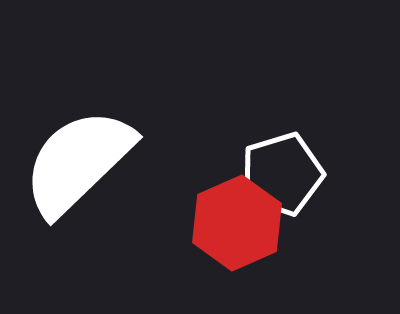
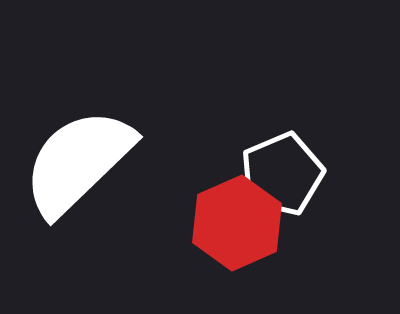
white pentagon: rotated 6 degrees counterclockwise
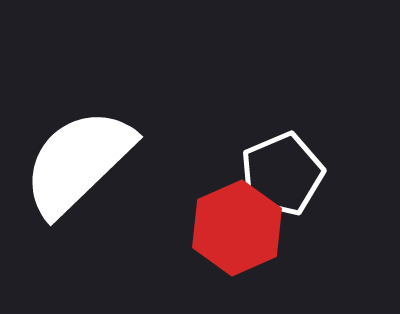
red hexagon: moved 5 px down
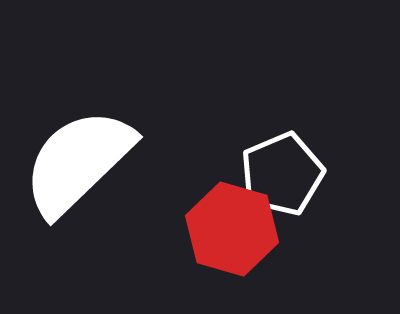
red hexagon: moved 5 px left, 1 px down; rotated 20 degrees counterclockwise
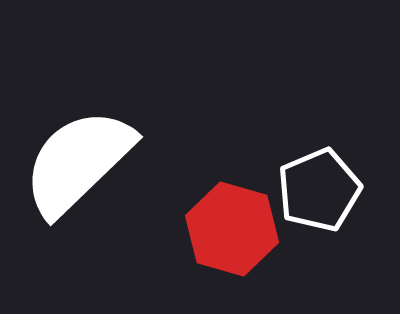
white pentagon: moved 37 px right, 16 px down
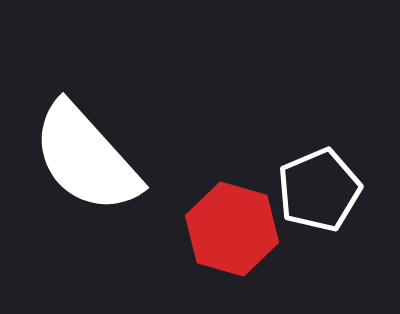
white semicircle: moved 8 px right, 4 px up; rotated 88 degrees counterclockwise
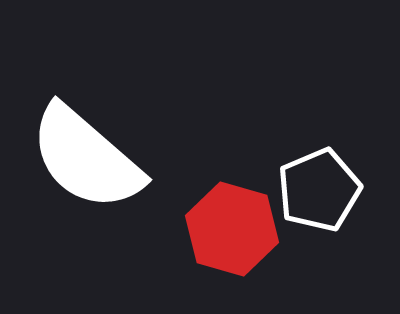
white semicircle: rotated 7 degrees counterclockwise
